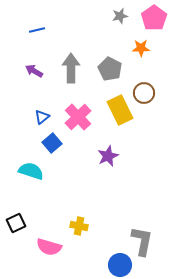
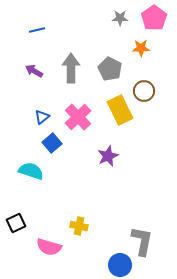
gray star: moved 2 px down; rotated 14 degrees clockwise
brown circle: moved 2 px up
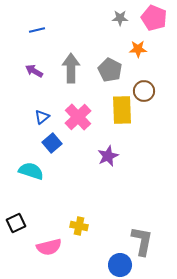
pink pentagon: rotated 15 degrees counterclockwise
orange star: moved 3 px left, 1 px down
gray pentagon: moved 1 px down
yellow rectangle: moved 2 px right; rotated 24 degrees clockwise
pink semicircle: rotated 30 degrees counterclockwise
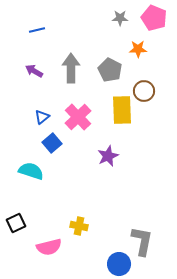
blue circle: moved 1 px left, 1 px up
